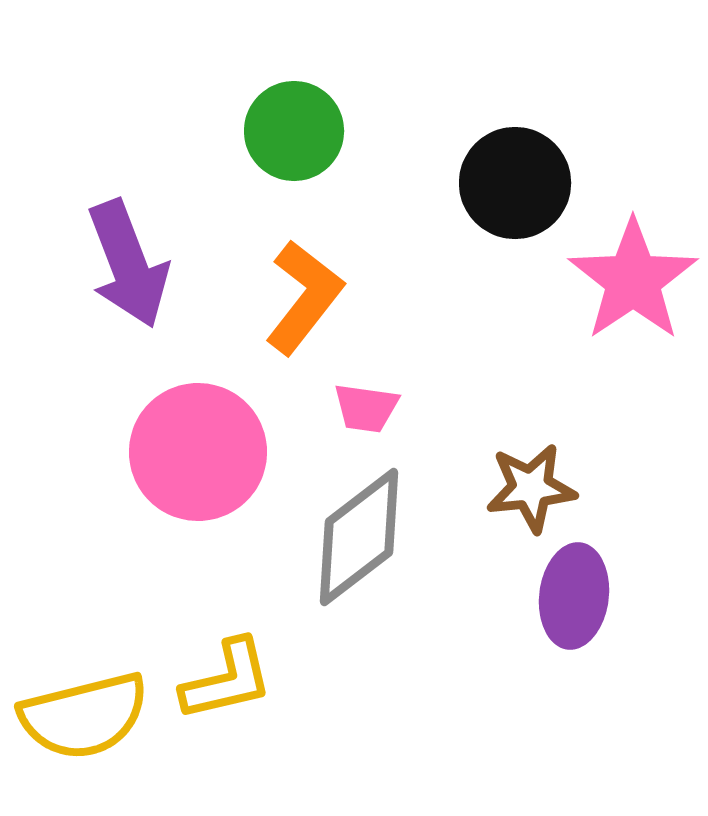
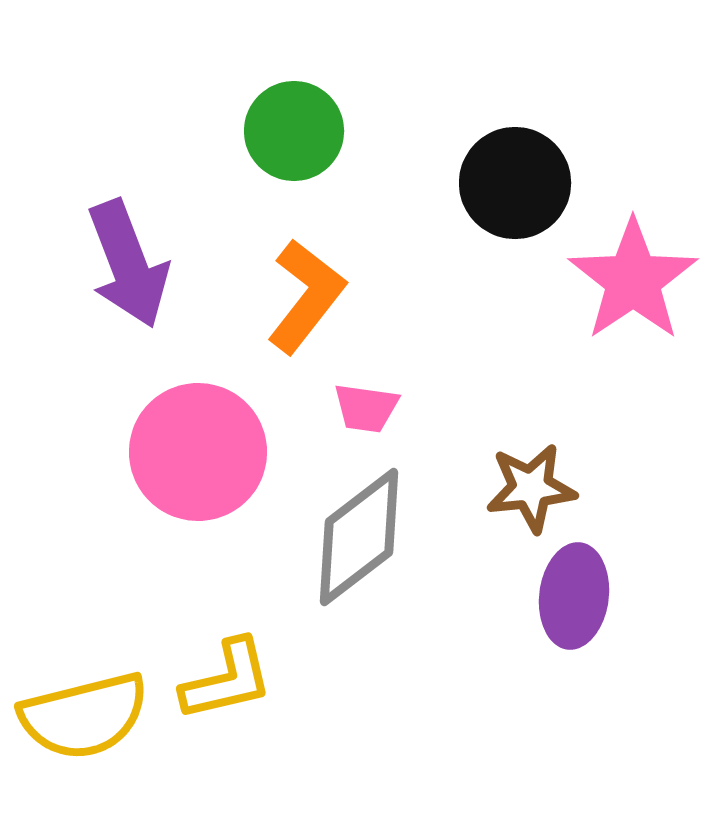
orange L-shape: moved 2 px right, 1 px up
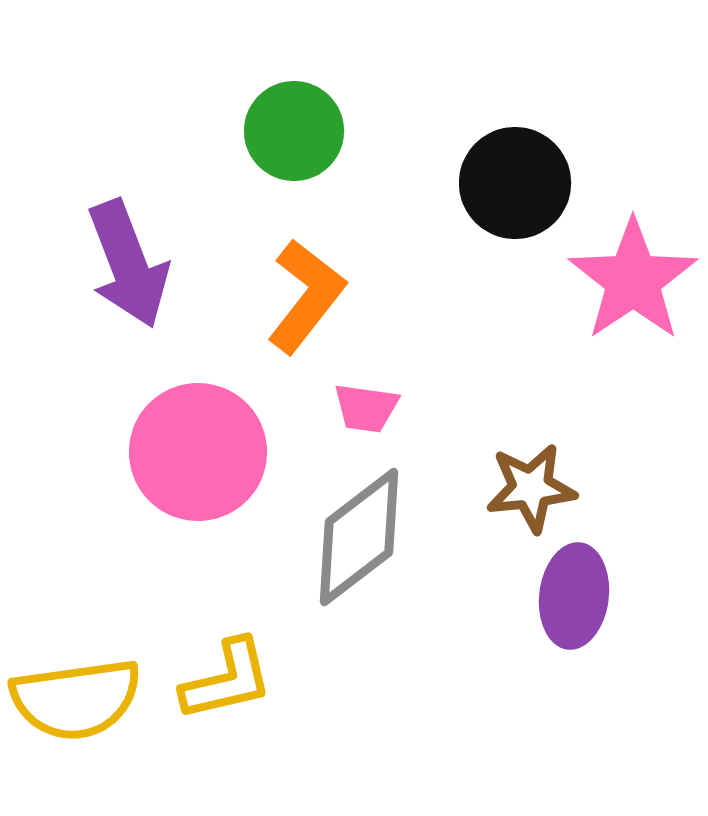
yellow semicircle: moved 8 px left, 17 px up; rotated 6 degrees clockwise
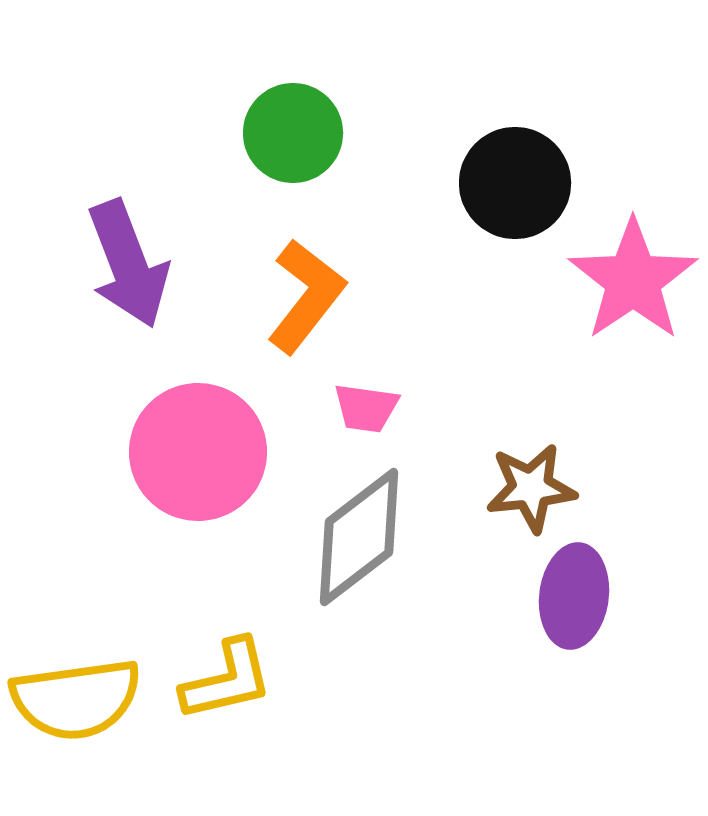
green circle: moved 1 px left, 2 px down
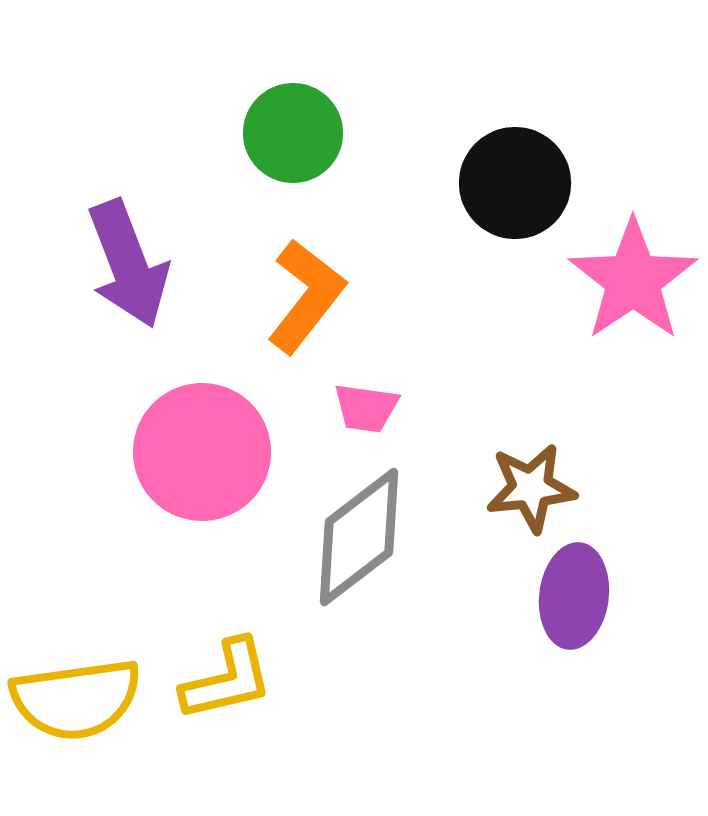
pink circle: moved 4 px right
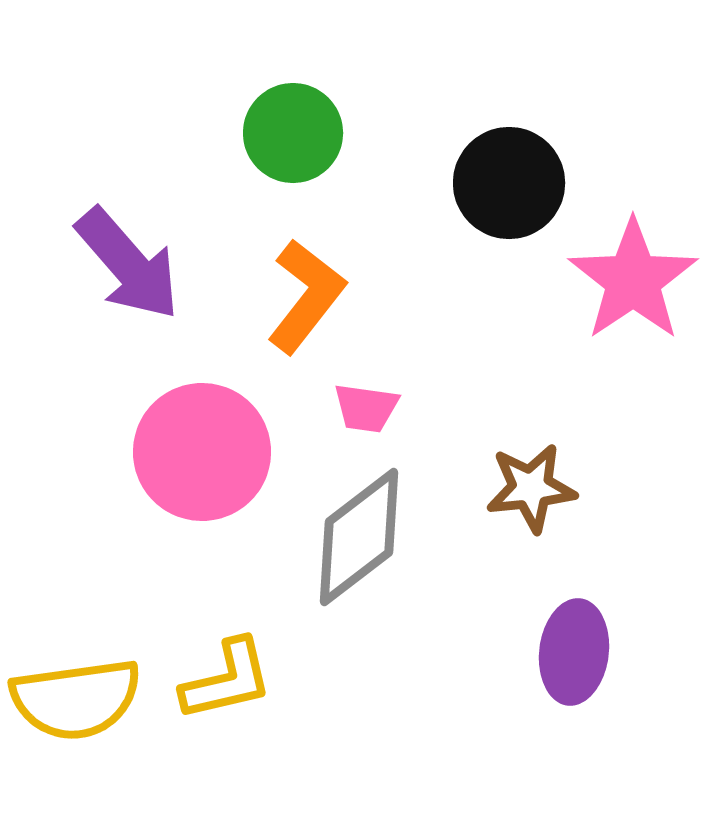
black circle: moved 6 px left
purple arrow: rotated 20 degrees counterclockwise
purple ellipse: moved 56 px down
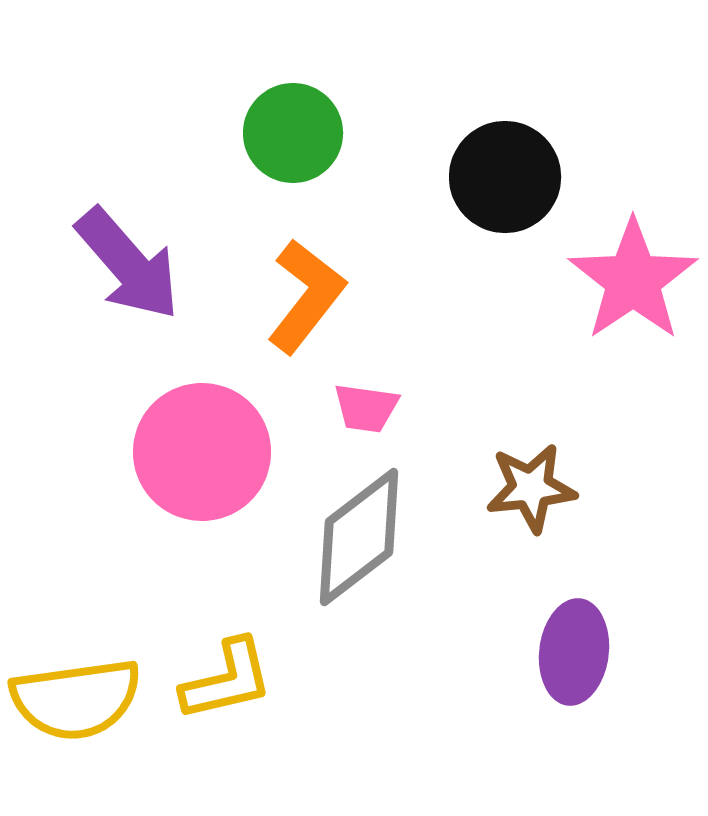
black circle: moved 4 px left, 6 px up
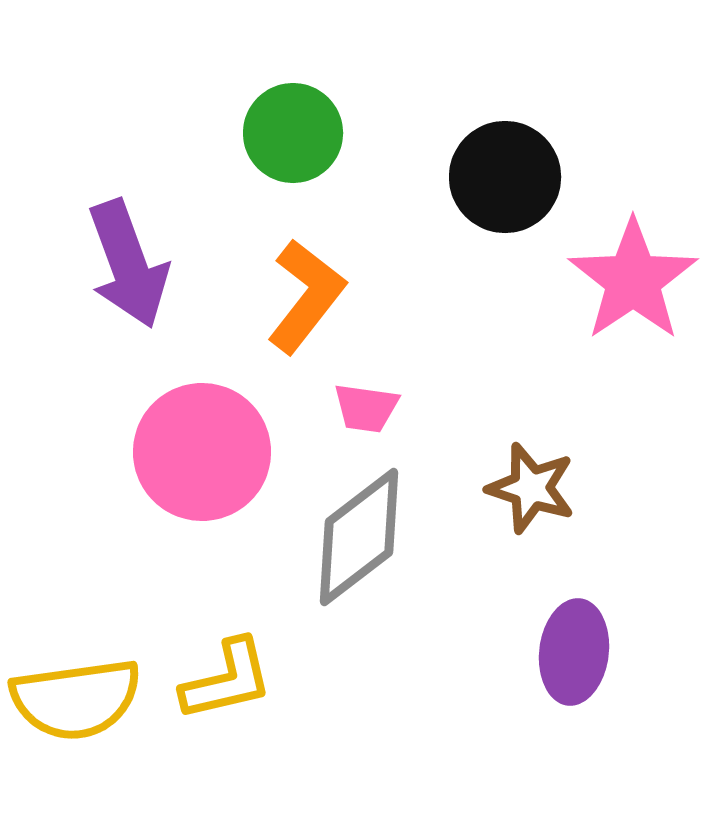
purple arrow: rotated 21 degrees clockwise
brown star: rotated 24 degrees clockwise
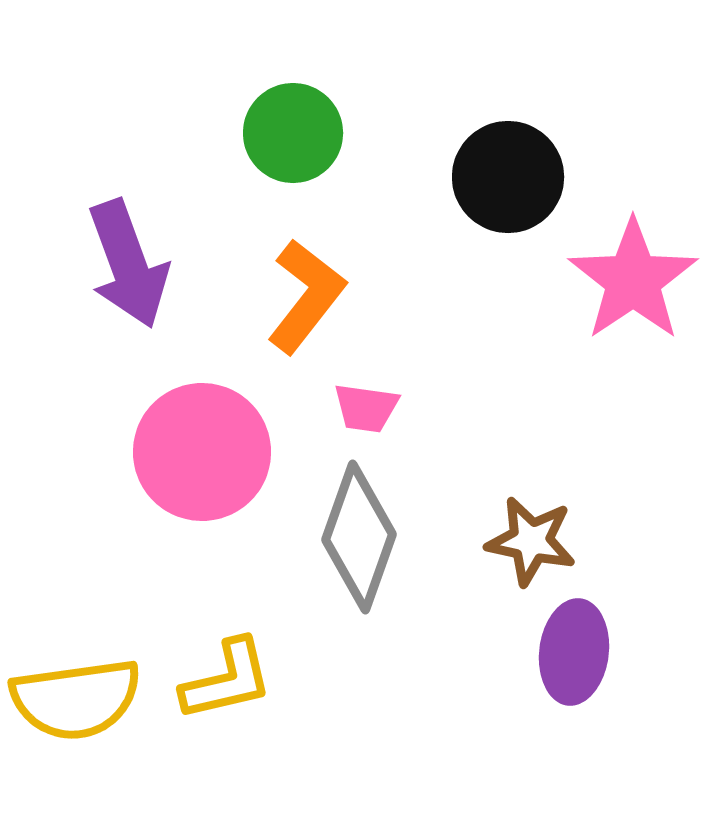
black circle: moved 3 px right
brown star: moved 53 px down; rotated 6 degrees counterclockwise
gray diamond: rotated 33 degrees counterclockwise
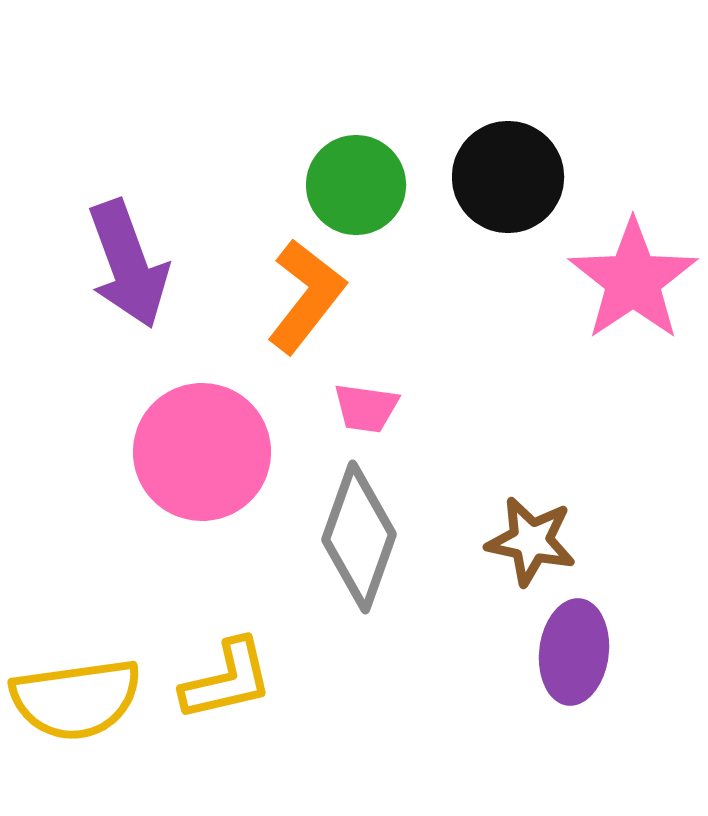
green circle: moved 63 px right, 52 px down
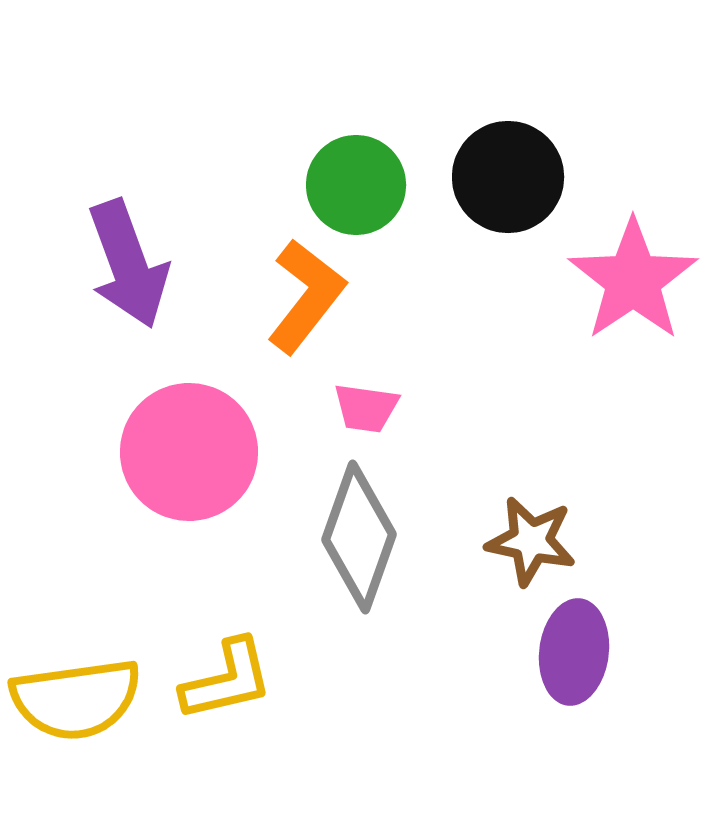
pink circle: moved 13 px left
